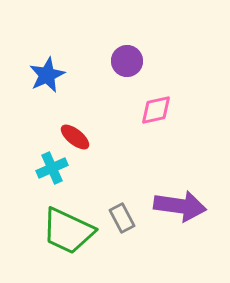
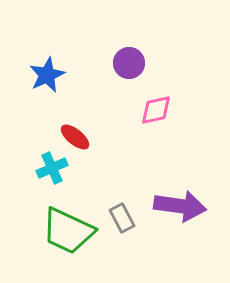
purple circle: moved 2 px right, 2 px down
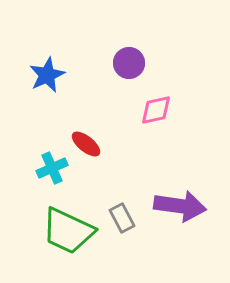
red ellipse: moved 11 px right, 7 px down
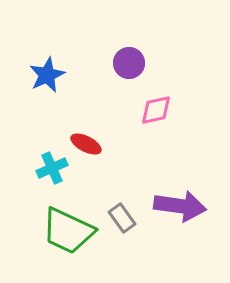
red ellipse: rotated 12 degrees counterclockwise
gray rectangle: rotated 8 degrees counterclockwise
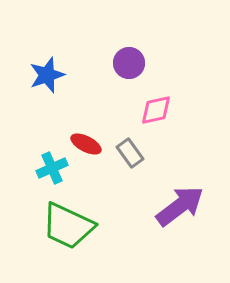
blue star: rotated 6 degrees clockwise
purple arrow: rotated 45 degrees counterclockwise
gray rectangle: moved 8 px right, 65 px up
green trapezoid: moved 5 px up
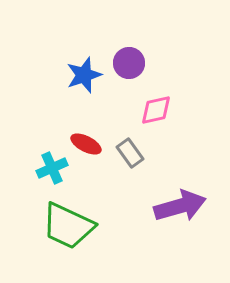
blue star: moved 37 px right
purple arrow: rotated 21 degrees clockwise
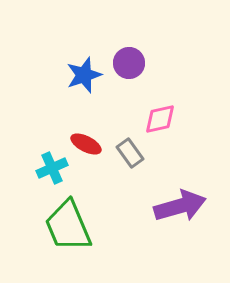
pink diamond: moved 4 px right, 9 px down
green trapezoid: rotated 42 degrees clockwise
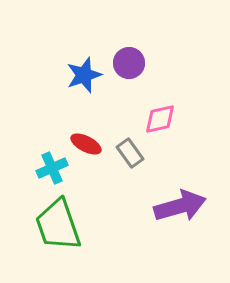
green trapezoid: moved 10 px left, 1 px up; rotated 4 degrees clockwise
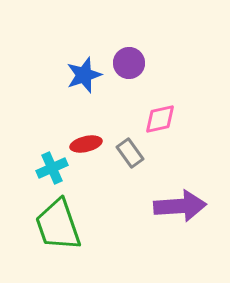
red ellipse: rotated 40 degrees counterclockwise
purple arrow: rotated 12 degrees clockwise
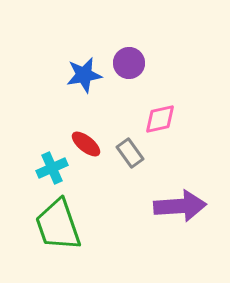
blue star: rotated 9 degrees clockwise
red ellipse: rotated 52 degrees clockwise
